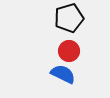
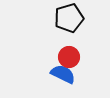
red circle: moved 6 px down
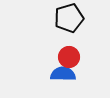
blue semicircle: rotated 25 degrees counterclockwise
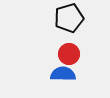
red circle: moved 3 px up
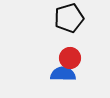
red circle: moved 1 px right, 4 px down
